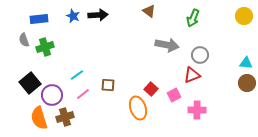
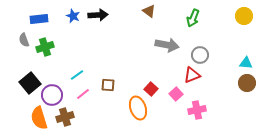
pink square: moved 2 px right, 1 px up; rotated 16 degrees counterclockwise
pink cross: rotated 12 degrees counterclockwise
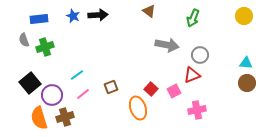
brown square: moved 3 px right, 2 px down; rotated 24 degrees counterclockwise
pink square: moved 2 px left, 3 px up; rotated 16 degrees clockwise
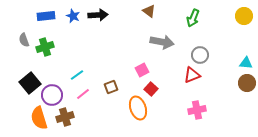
blue rectangle: moved 7 px right, 3 px up
gray arrow: moved 5 px left, 3 px up
pink square: moved 32 px left, 21 px up
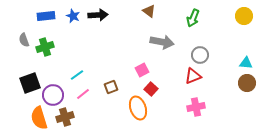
red triangle: moved 1 px right, 1 px down
black square: rotated 20 degrees clockwise
purple circle: moved 1 px right
pink cross: moved 1 px left, 3 px up
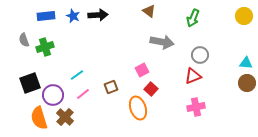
brown cross: rotated 30 degrees counterclockwise
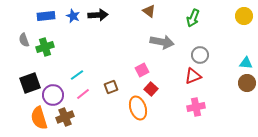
brown cross: rotated 24 degrees clockwise
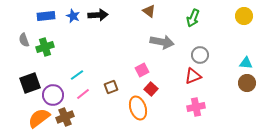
orange semicircle: rotated 70 degrees clockwise
